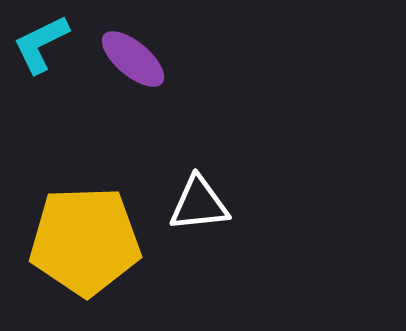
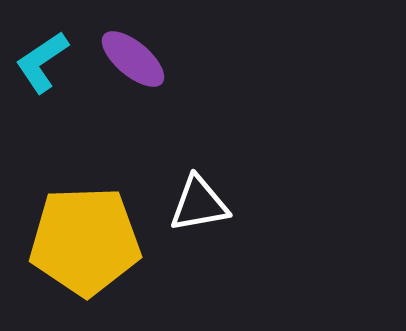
cyan L-shape: moved 1 px right, 18 px down; rotated 8 degrees counterclockwise
white triangle: rotated 4 degrees counterclockwise
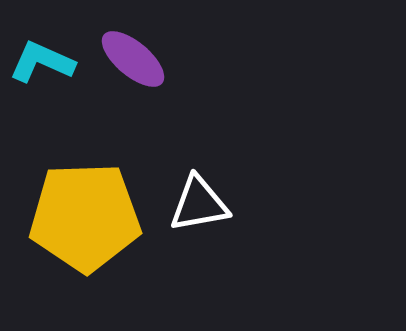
cyan L-shape: rotated 58 degrees clockwise
yellow pentagon: moved 24 px up
